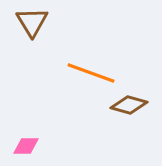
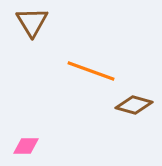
orange line: moved 2 px up
brown diamond: moved 5 px right
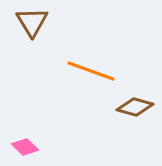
brown diamond: moved 1 px right, 2 px down
pink diamond: moved 1 px left, 1 px down; rotated 44 degrees clockwise
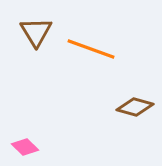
brown triangle: moved 4 px right, 10 px down
orange line: moved 22 px up
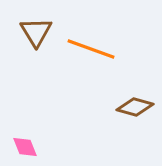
pink diamond: rotated 24 degrees clockwise
